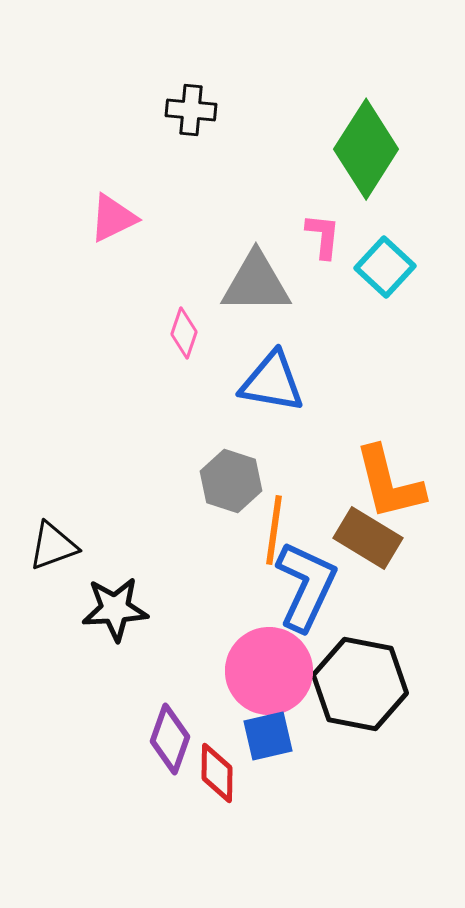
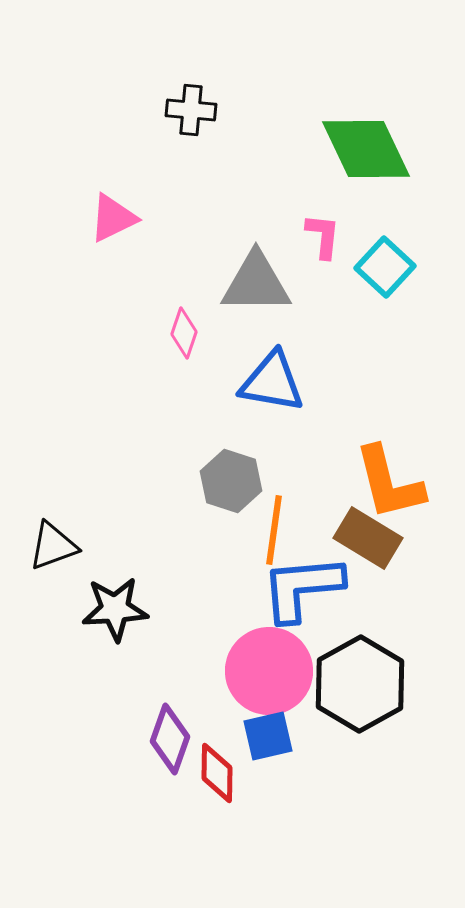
green diamond: rotated 58 degrees counterclockwise
blue L-shape: moved 4 px left, 2 px down; rotated 120 degrees counterclockwise
black hexagon: rotated 20 degrees clockwise
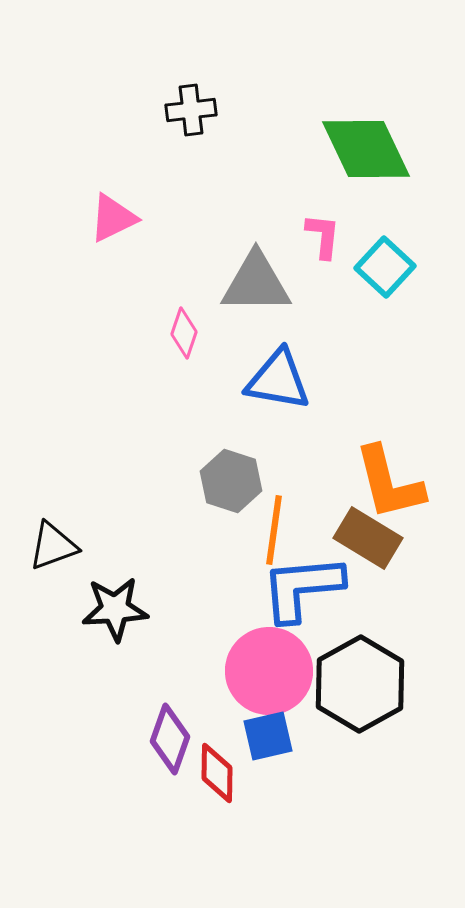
black cross: rotated 12 degrees counterclockwise
blue triangle: moved 6 px right, 2 px up
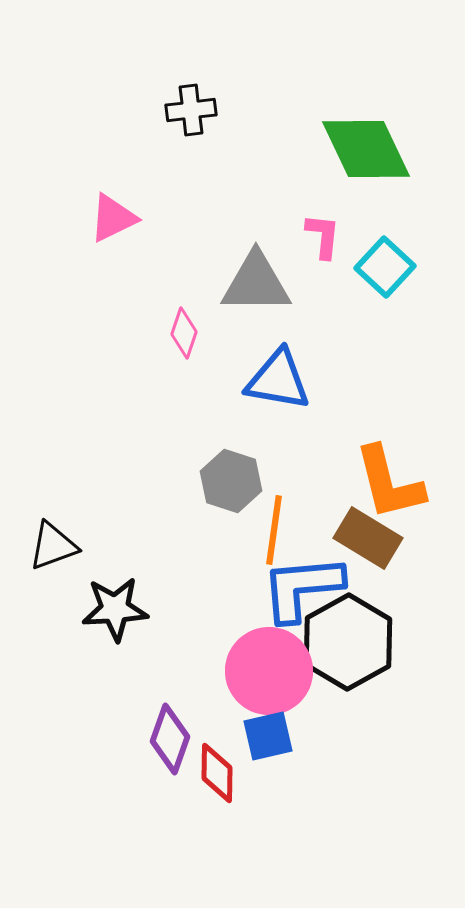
black hexagon: moved 12 px left, 42 px up
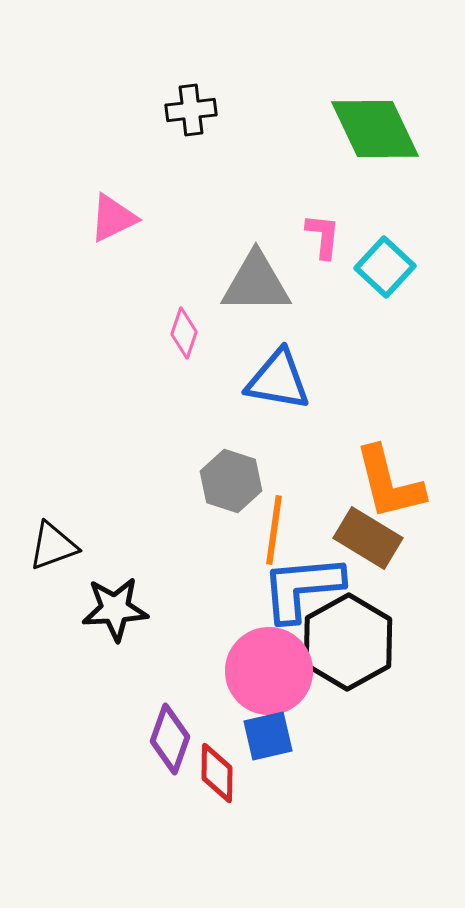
green diamond: moved 9 px right, 20 px up
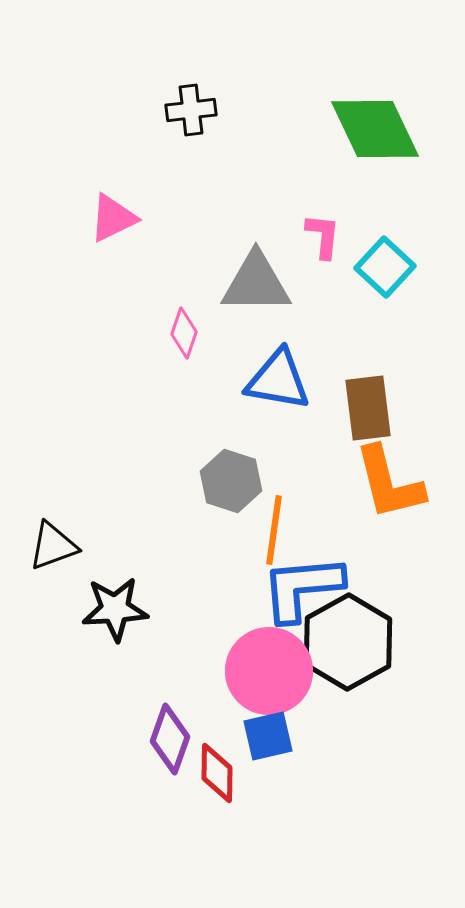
brown rectangle: moved 130 px up; rotated 52 degrees clockwise
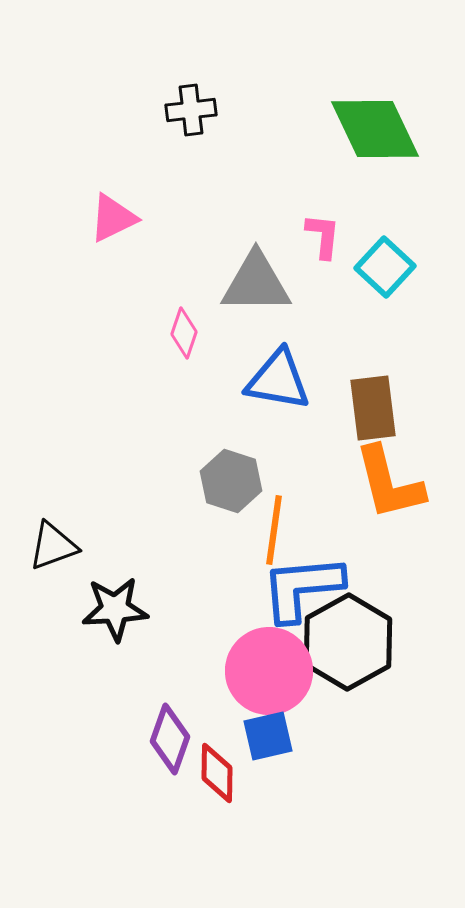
brown rectangle: moved 5 px right
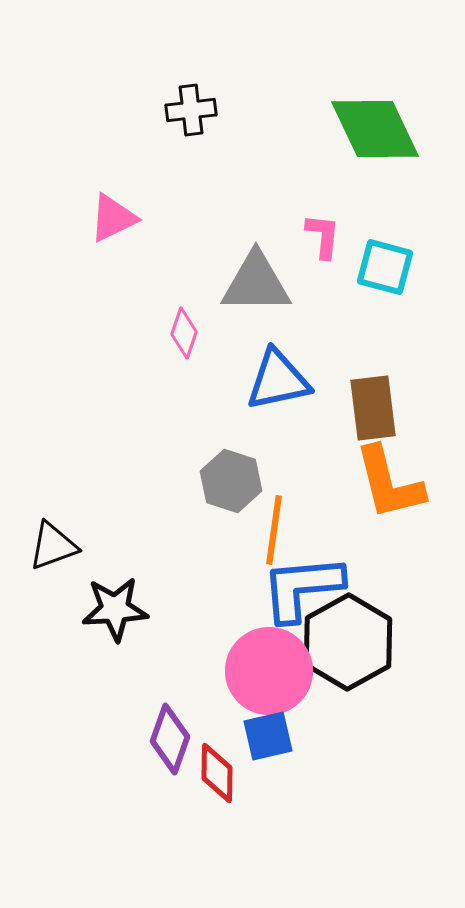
cyan square: rotated 28 degrees counterclockwise
blue triangle: rotated 22 degrees counterclockwise
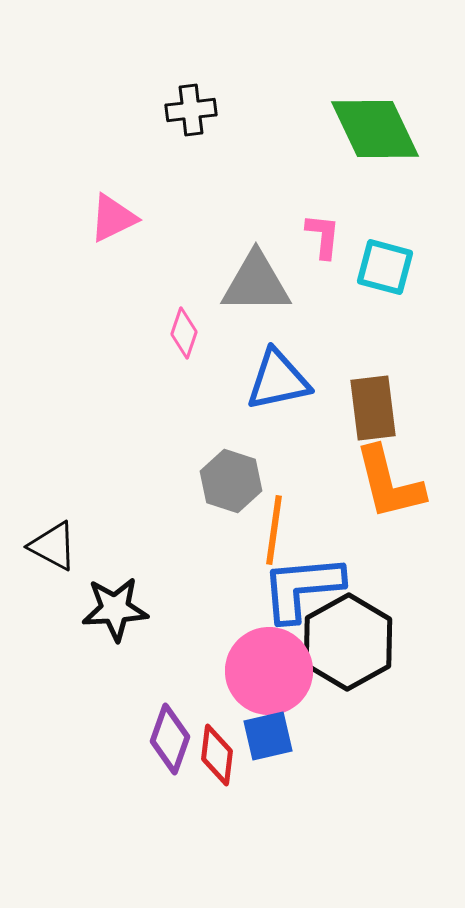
black triangle: rotated 48 degrees clockwise
red diamond: moved 18 px up; rotated 6 degrees clockwise
